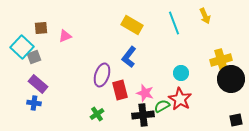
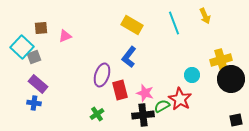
cyan circle: moved 11 px right, 2 px down
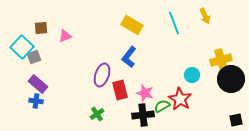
blue cross: moved 2 px right, 2 px up
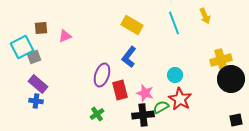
cyan square: rotated 20 degrees clockwise
cyan circle: moved 17 px left
green semicircle: moved 1 px left, 1 px down
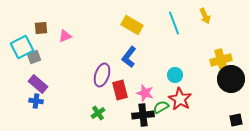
green cross: moved 1 px right, 1 px up
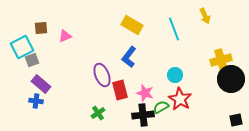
cyan line: moved 6 px down
gray square: moved 2 px left, 3 px down
purple ellipse: rotated 40 degrees counterclockwise
purple rectangle: moved 3 px right
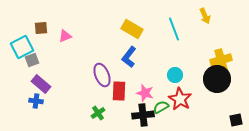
yellow rectangle: moved 4 px down
black circle: moved 14 px left
red rectangle: moved 1 px left, 1 px down; rotated 18 degrees clockwise
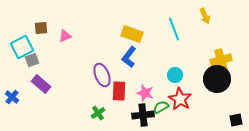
yellow rectangle: moved 5 px down; rotated 10 degrees counterclockwise
blue cross: moved 24 px left, 4 px up; rotated 32 degrees clockwise
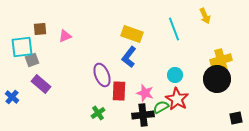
brown square: moved 1 px left, 1 px down
cyan square: rotated 20 degrees clockwise
red star: moved 3 px left
black square: moved 2 px up
